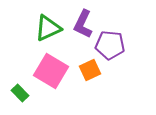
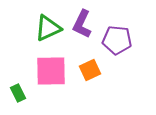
purple L-shape: moved 1 px left
purple pentagon: moved 7 px right, 5 px up
pink square: rotated 32 degrees counterclockwise
green rectangle: moved 2 px left; rotated 18 degrees clockwise
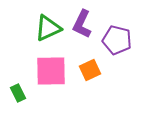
purple pentagon: rotated 8 degrees clockwise
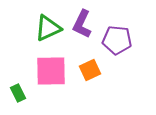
purple pentagon: rotated 8 degrees counterclockwise
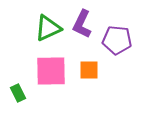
orange square: moved 1 px left; rotated 25 degrees clockwise
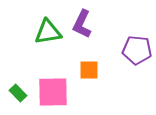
green triangle: moved 4 px down; rotated 16 degrees clockwise
purple pentagon: moved 20 px right, 10 px down
pink square: moved 2 px right, 21 px down
green rectangle: rotated 18 degrees counterclockwise
